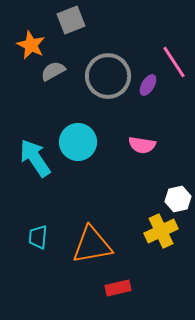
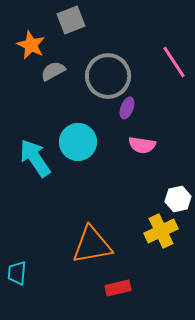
purple ellipse: moved 21 px left, 23 px down; rotated 10 degrees counterclockwise
cyan trapezoid: moved 21 px left, 36 px down
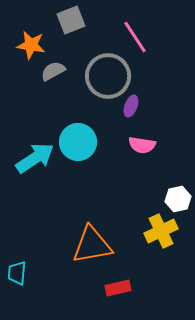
orange star: rotated 16 degrees counterclockwise
pink line: moved 39 px left, 25 px up
purple ellipse: moved 4 px right, 2 px up
cyan arrow: rotated 90 degrees clockwise
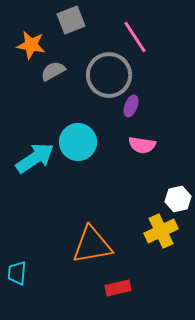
gray circle: moved 1 px right, 1 px up
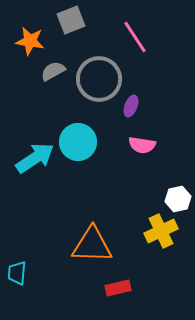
orange star: moved 1 px left, 4 px up
gray circle: moved 10 px left, 4 px down
orange triangle: rotated 12 degrees clockwise
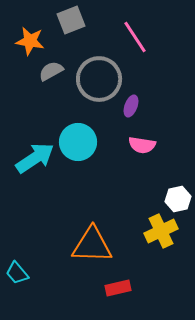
gray semicircle: moved 2 px left
cyan trapezoid: rotated 45 degrees counterclockwise
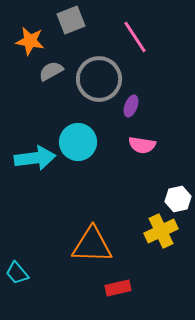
cyan arrow: rotated 27 degrees clockwise
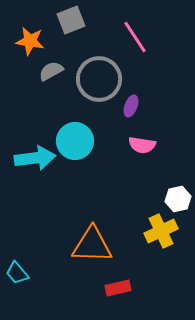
cyan circle: moved 3 px left, 1 px up
